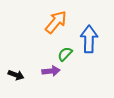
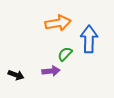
orange arrow: moved 2 px right, 1 px down; rotated 40 degrees clockwise
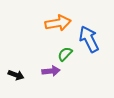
blue arrow: rotated 28 degrees counterclockwise
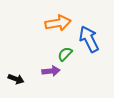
black arrow: moved 4 px down
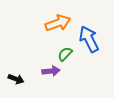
orange arrow: rotated 10 degrees counterclockwise
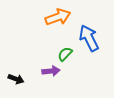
orange arrow: moved 6 px up
blue arrow: moved 1 px up
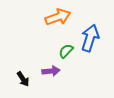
blue arrow: moved 1 px right; rotated 44 degrees clockwise
green semicircle: moved 1 px right, 3 px up
black arrow: moved 7 px right; rotated 35 degrees clockwise
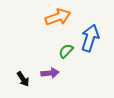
purple arrow: moved 1 px left, 2 px down
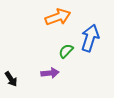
black arrow: moved 12 px left
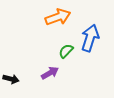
purple arrow: rotated 24 degrees counterclockwise
black arrow: rotated 42 degrees counterclockwise
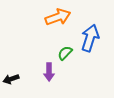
green semicircle: moved 1 px left, 2 px down
purple arrow: moved 1 px left, 1 px up; rotated 120 degrees clockwise
black arrow: rotated 147 degrees clockwise
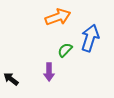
green semicircle: moved 3 px up
black arrow: rotated 56 degrees clockwise
